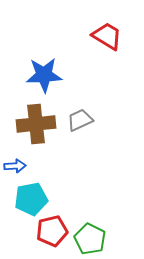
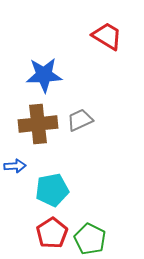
brown cross: moved 2 px right
cyan pentagon: moved 21 px right, 9 px up
red pentagon: moved 2 px down; rotated 20 degrees counterclockwise
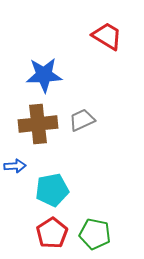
gray trapezoid: moved 2 px right
green pentagon: moved 5 px right, 5 px up; rotated 16 degrees counterclockwise
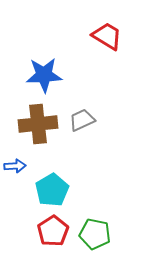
cyan pentagon: rotated 20 degrees counterclockwise
red pentagon: moved 1 px right, 2 px up
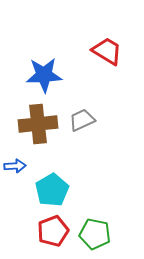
red trapezoid: moved 15 px down
red pentagon: rotated 12 degrees clockwise
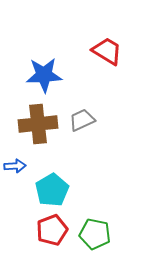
red pentagon: moved 1 px left, 1 px up
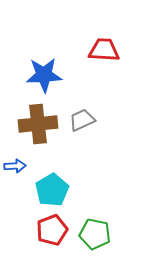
red trapezoid: moved 3 px left, 1 px up; rotated 28 degrees counterclockwise
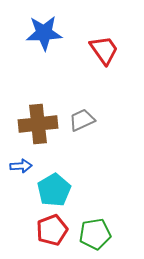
red trapezoid: rotated 52 degrees clockwise
blue star: moved 42 px up
blue arrow: moved 6 px right
cyan pentagon: moved 2 px right
green pentagon: rotated 20 degrees counterclockwise
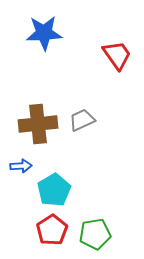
red trapezoid: moved 13 px right, 5 px down
red pentagon: rotated 12 degrees counterclockwise
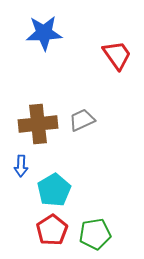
blue arrow: rotated 95 degrees clockwise
